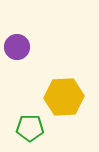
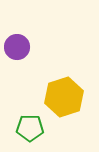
yellow hexagon: rotated 15 degrees counterclockwise
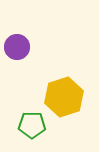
green pentagon: moved 2 px right, 3 px up
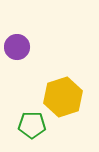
yellow hexagon: moved 1 px left
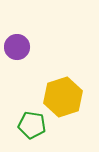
green pentagon: rotated 8 degrees clockwise
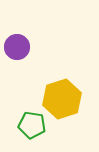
yellow hexagon: moved 1 px left, 2 px down
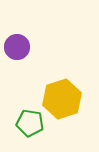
green pentagon: moved 2 px left, 2 px up
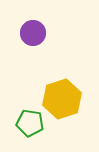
purple circle: moved 16 px right, 14 px up
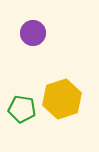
green pentagon: moved 8 px left, 14 px up
